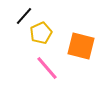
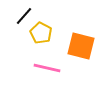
yellow pentagon: rotated 20 degrees counterclockwise
pink line: rotated 36 degrees counterclockwise
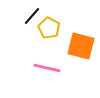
black line: moved 8 px right
yellow pentagon: moved 8 px right, 5 px up
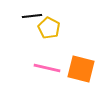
black line: rotated 42 degrees clockwise
orange square: moved 23 px down
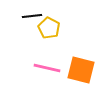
orange square: moved 1 px down
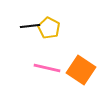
black line: moved 2 px left, 10 px down
orange square: rotated 20 degrees clockwise
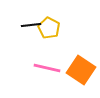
black line: moved 1 px right, 1 px up
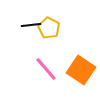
pink line: moved 1 px left, 1 px down; rotated 36 degrees clockwise
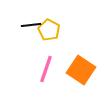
yellow pentagon: moved 2 px down
pink line: rotated 60 degrees clockwise
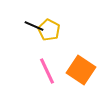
black line: moved 3 px right, 1 px down; rotated 30 degrees clockwise
pink line: moved 1 px right, 2 px down; rotated 44 degrees counterclockwise
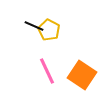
orange square: moved 1 px right, 5 px down
